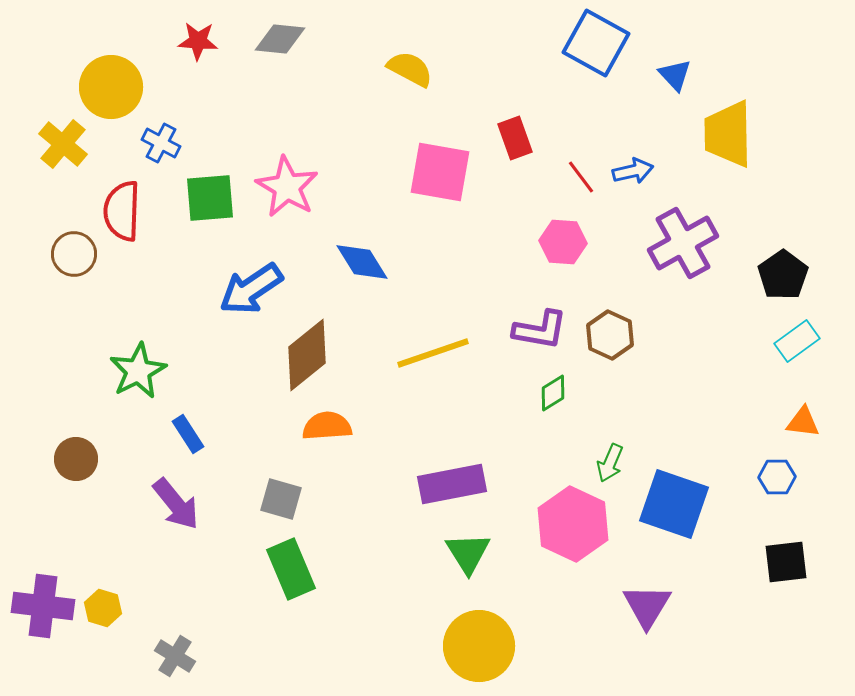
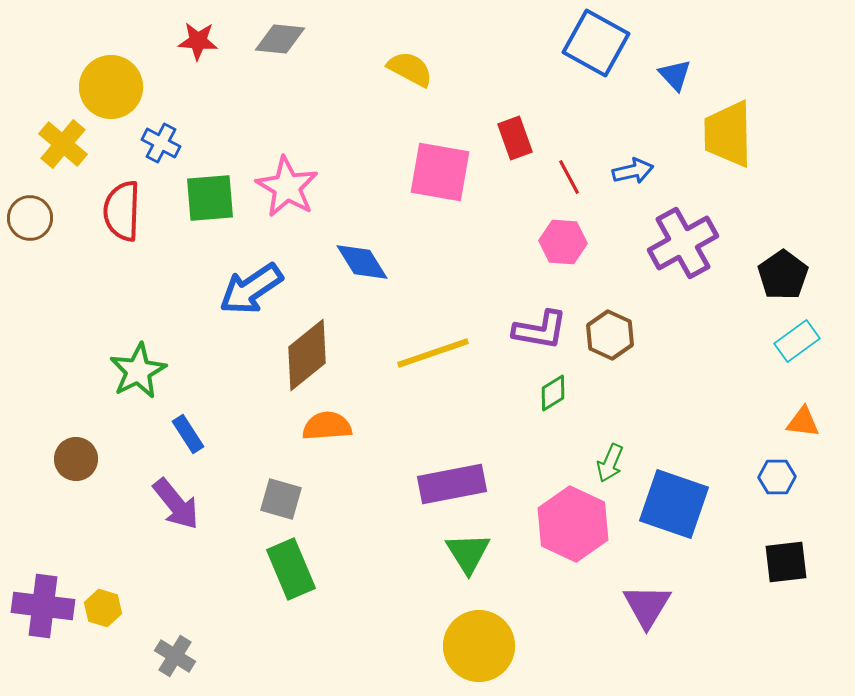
red line at (581, 177): moved 12 px left; rotated 9 degrees clockwise
brown circle at (74, 254): moved 44 px left, 36 px up
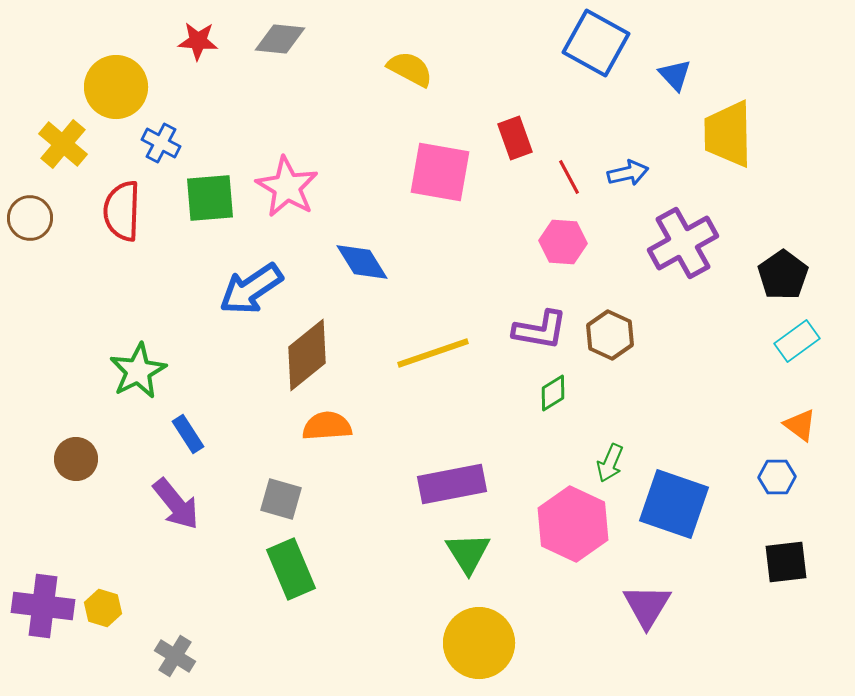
yellow circle at (111, 87): moved 5 px right
blue arrow at (633, 171): moved 5 px left, 2 px down
orange triangle at (803, 422): moved 3 px left, 3 px down; rotated 30 degrees clockwise
yellow circle at (479, 646): moved 3 px up
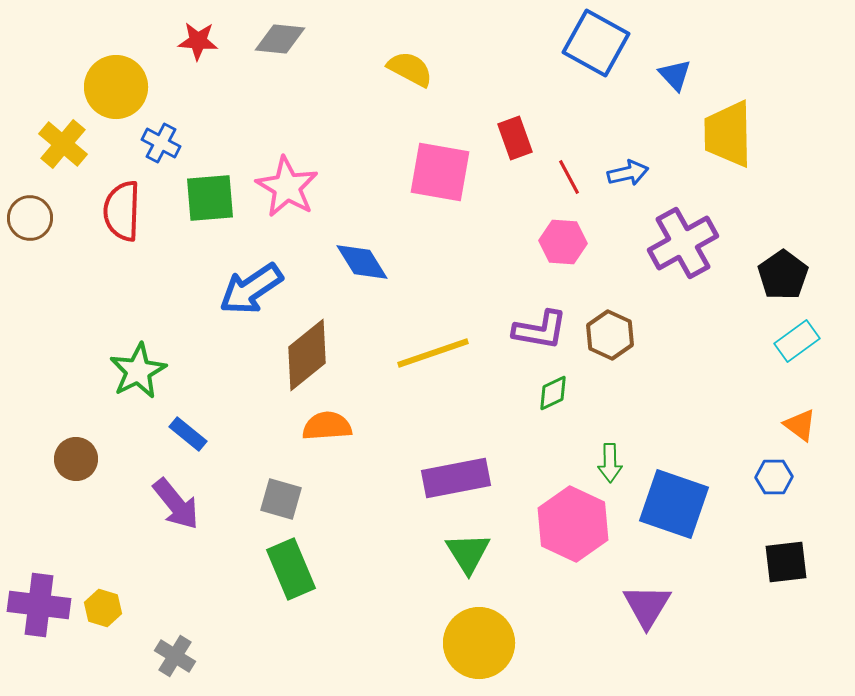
green diamond at (553, 393): rotated 6 degrees clockwise
blue rectangle at (188, 434): rotated 18 degrees counterclockwise
green arrow at (610, 463): rotated 24 degrees counterclockwise
blue hexagon at (777, 477): moved 3 px left
purple rectangle at (452, 484): moved 4 px right, 6 px up
purple cross at (43, 606): moved 4 px left, 1 px up
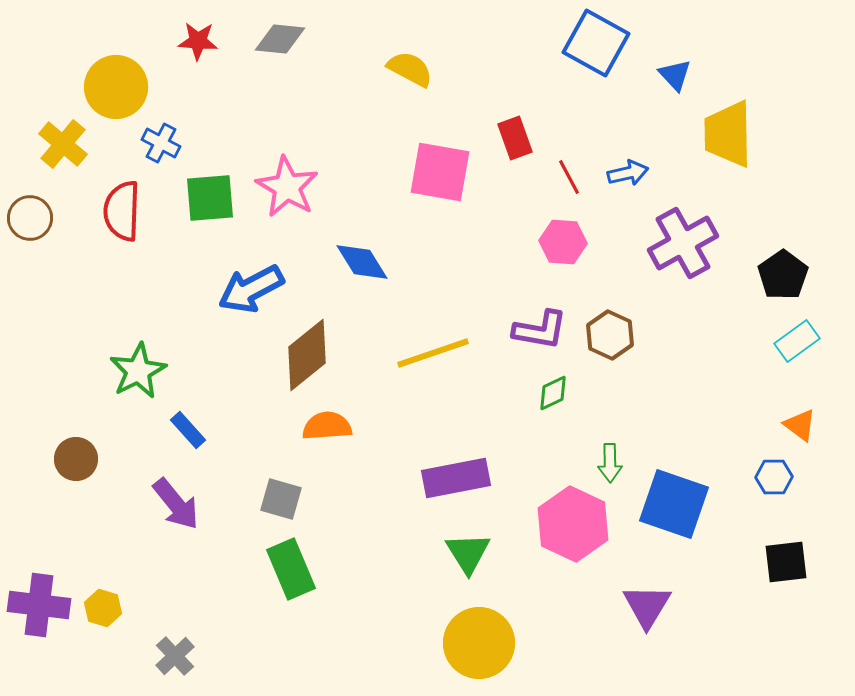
blue arrow at (251, 289): rotated 6 degrees clockwise
blue rectangle at (188, 434): moved 4 px up; rotated 9 degrees clockwise
gray cross at (175, 656): rotated 15 degrees clockwise
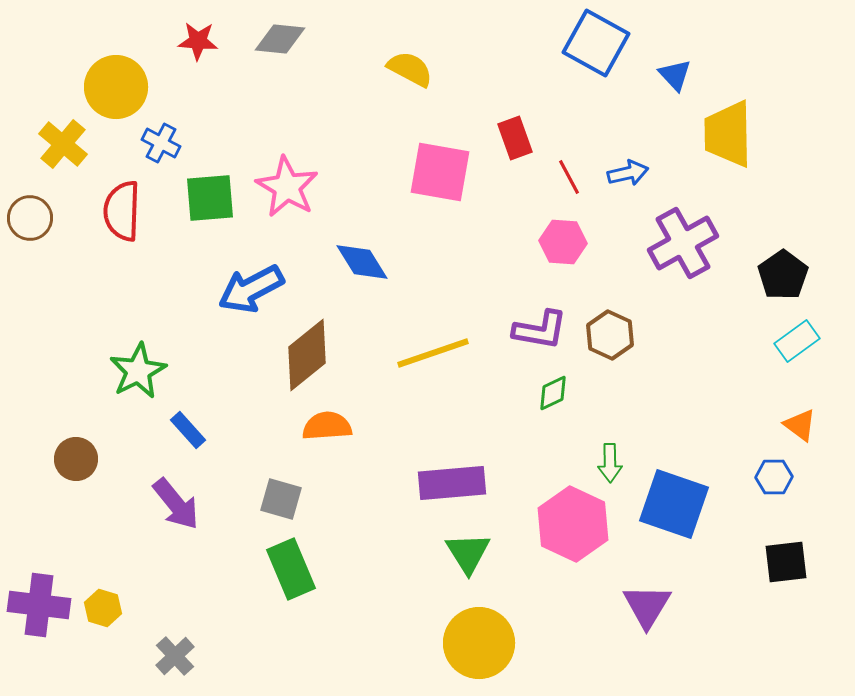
purple rectangle at (456, 478): moved 4 px left, 5 px down; rotated 6 degrees clockwise
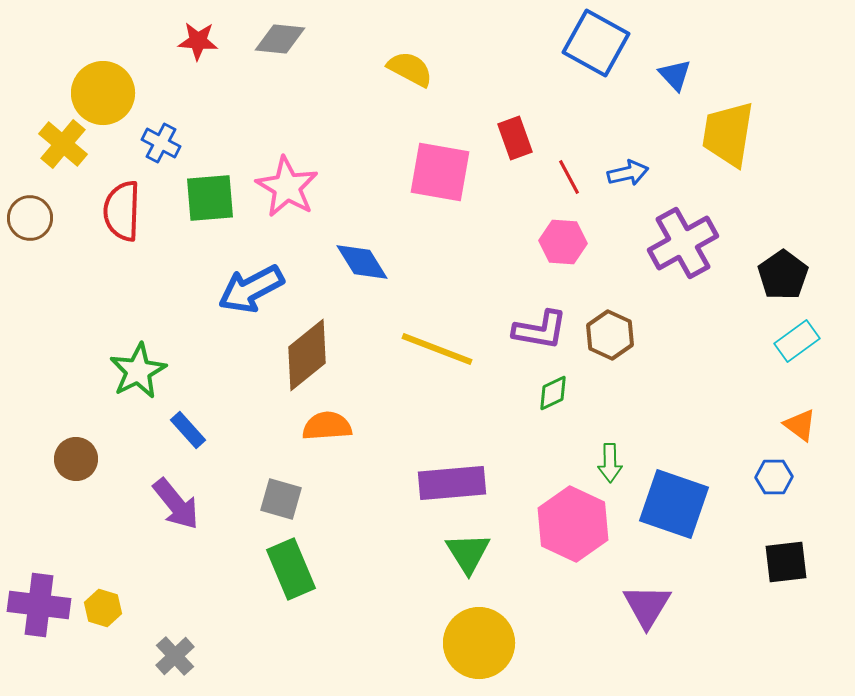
yellow circle at (116, 87): moved 13 px left, 6 px down
yellow trapezoid at (728, 134): rotated 10 degrees clockwise
yellow line at (433, 353): moved 4 px right, 4 px up; rotated 40 degrees clockwise
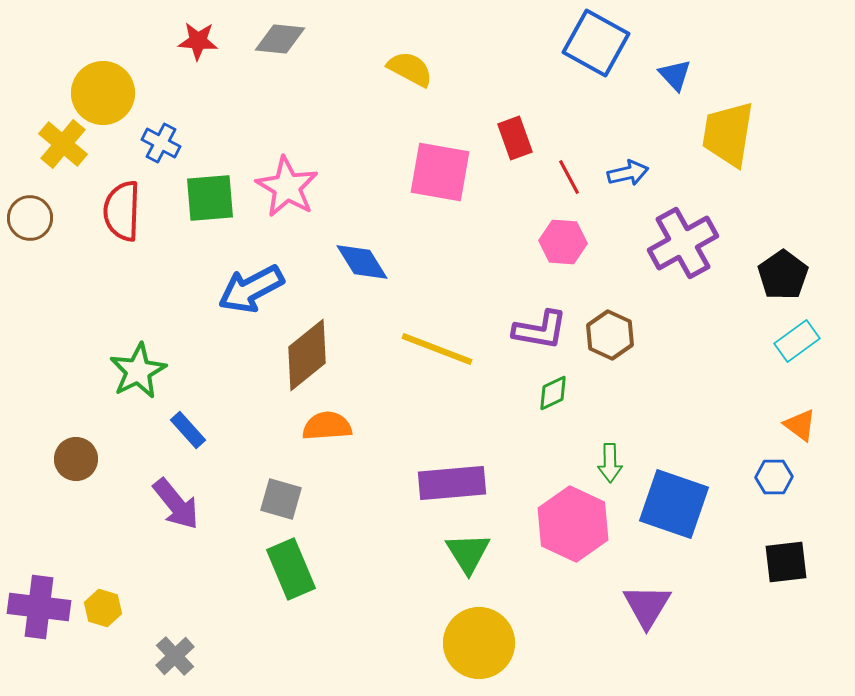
purple cross at (39, 605): moved 2 px down
